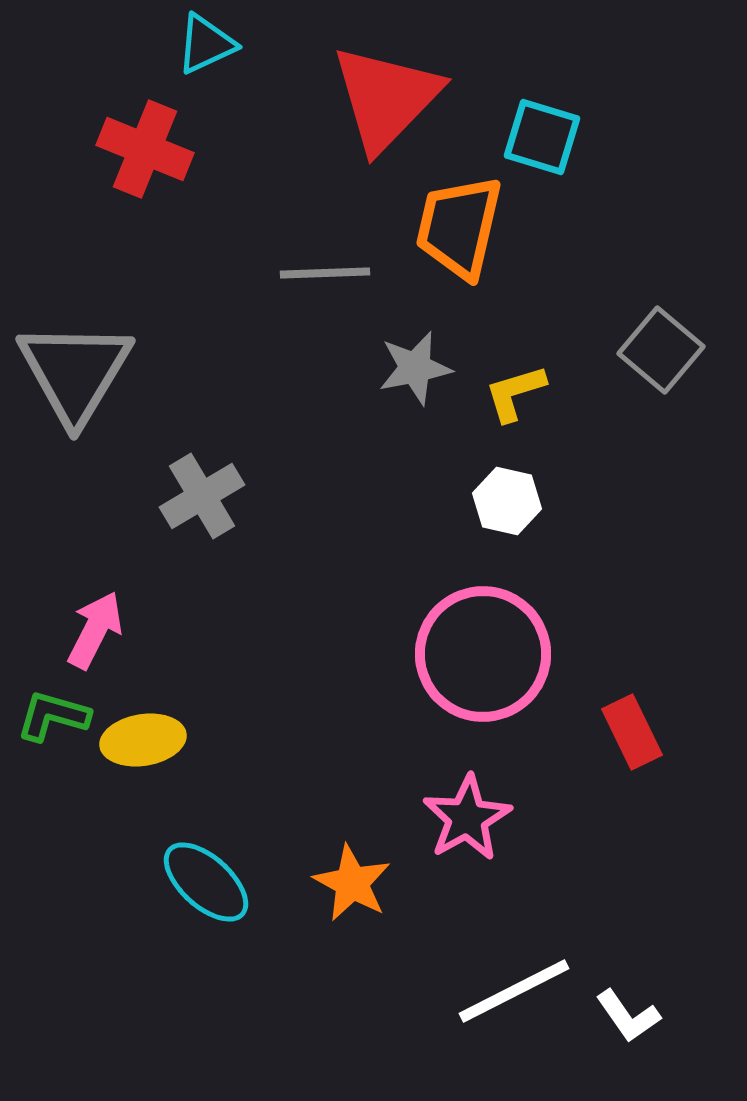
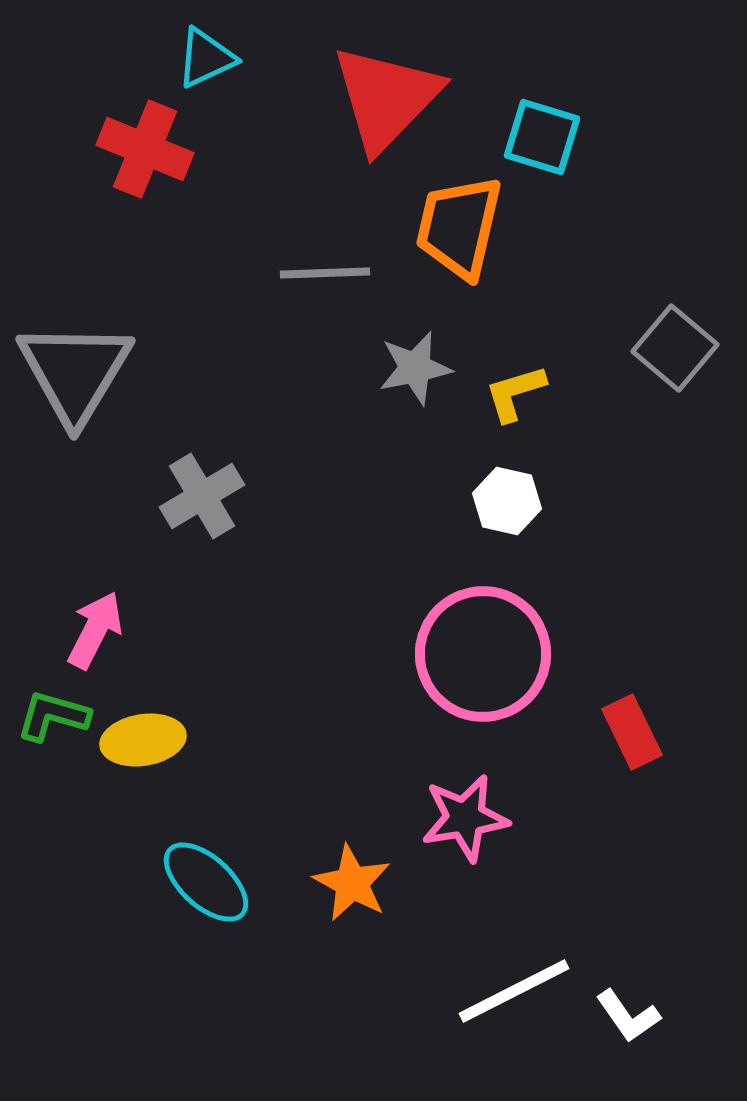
cyan triangle: moved 14 px down
gray square: moved 14 px right, 2 px up
pink star: moved 2 px left; rotated 20 degrees clockwise
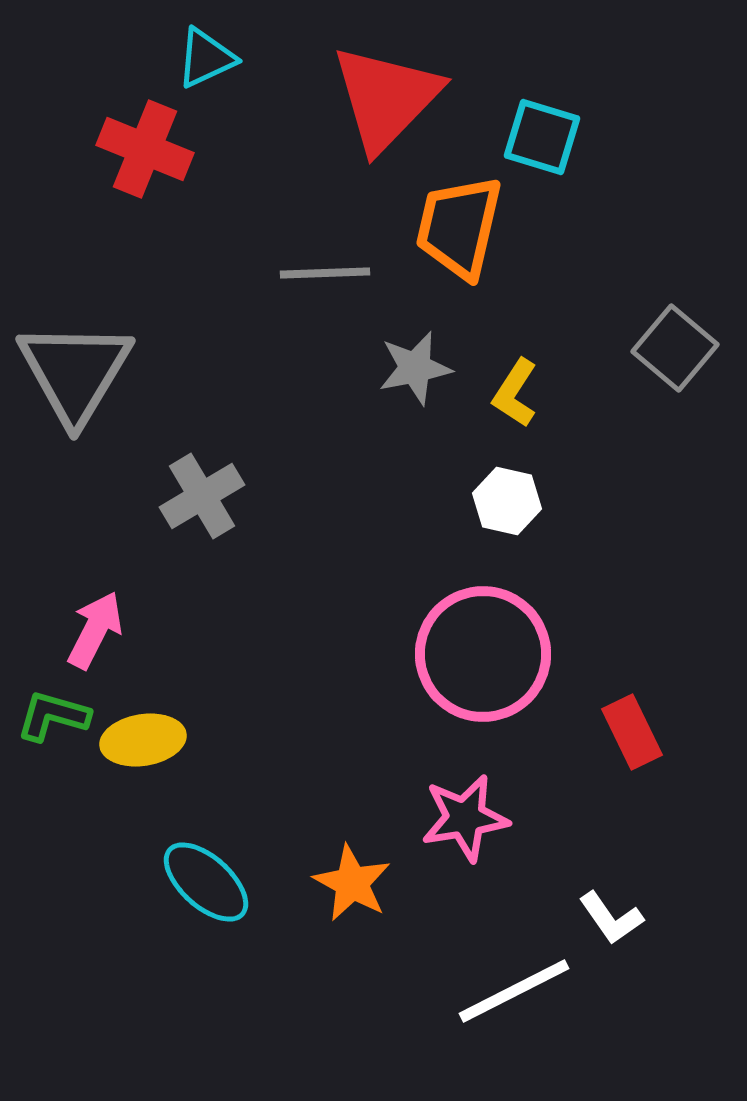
yellow L-shape: rotated 40 degrees counterclockwise
white L-shape: moved 17 px left, 98 px up
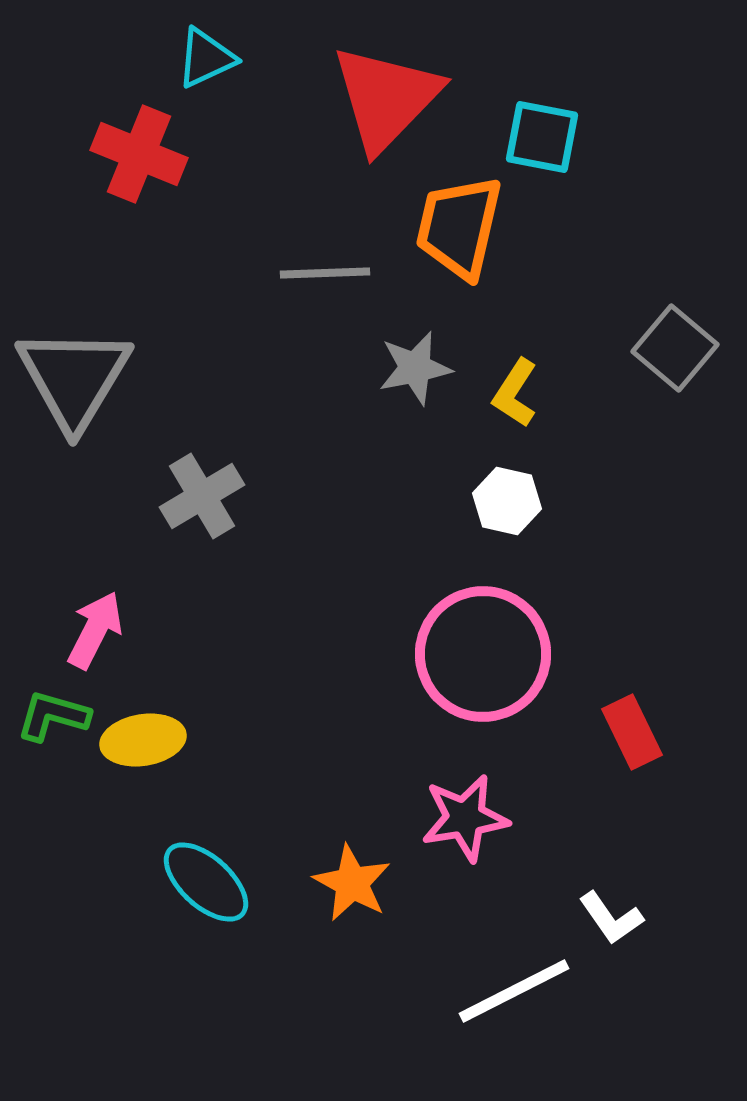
cyan square: rotated 6 degrees counterclockwise
red cross: moved 6 px left, 5 px down
gray triangle: moved 1 px left, 6 px down
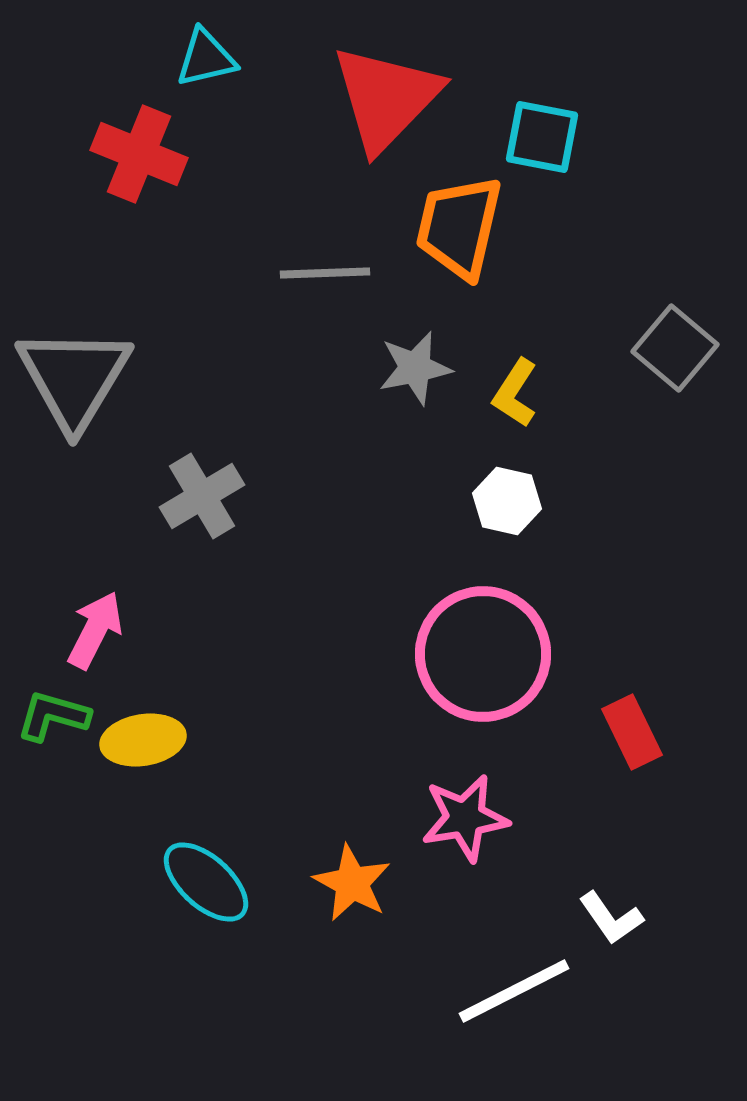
cyan triangle: rotated 12 degrees clockwise
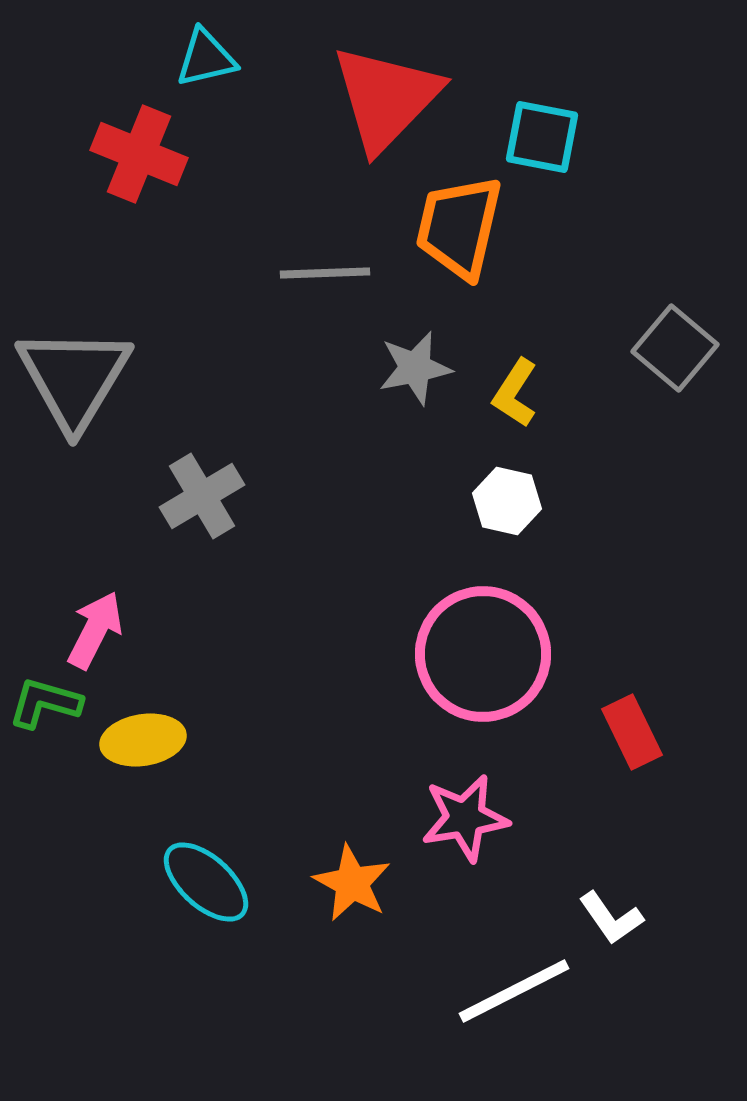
green L-shape: moved 8 px left, 13 px up
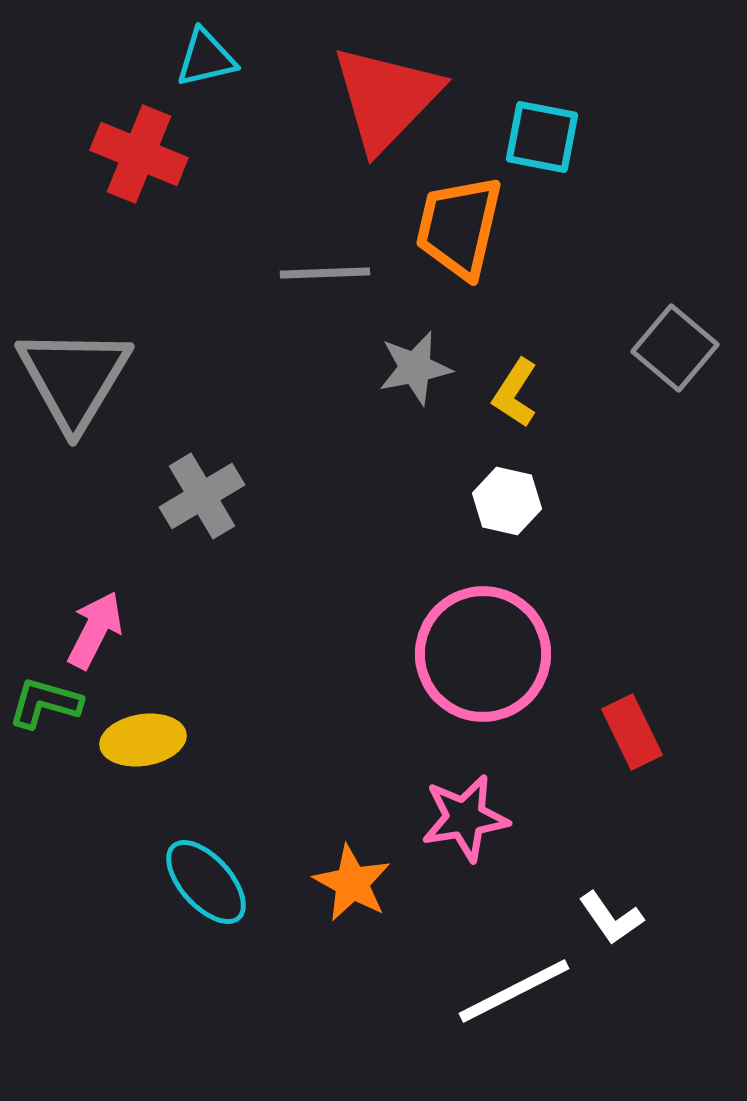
cyan ellipse: rotated 6 degrees clockwise
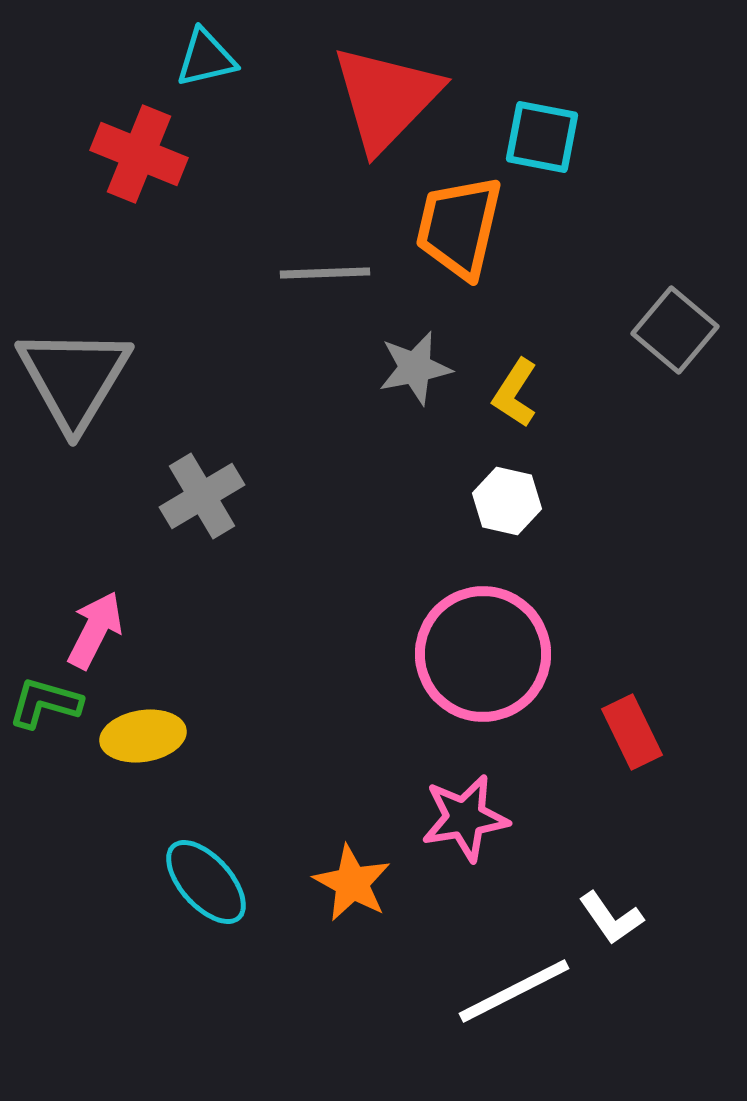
gray square: moved 18 px up
yellow ellipse: moved 4 px up
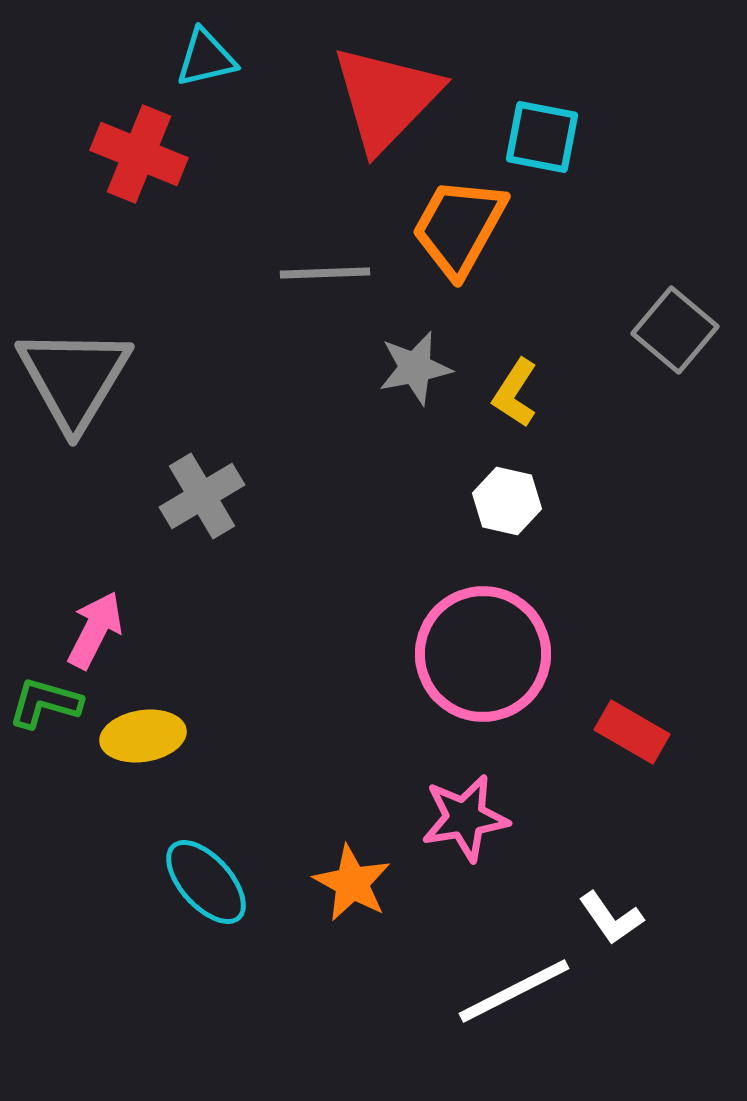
orange trapezoid: rotated 16 degrees clockwise
red rectangle: rotated 34 degrees counterclockwise
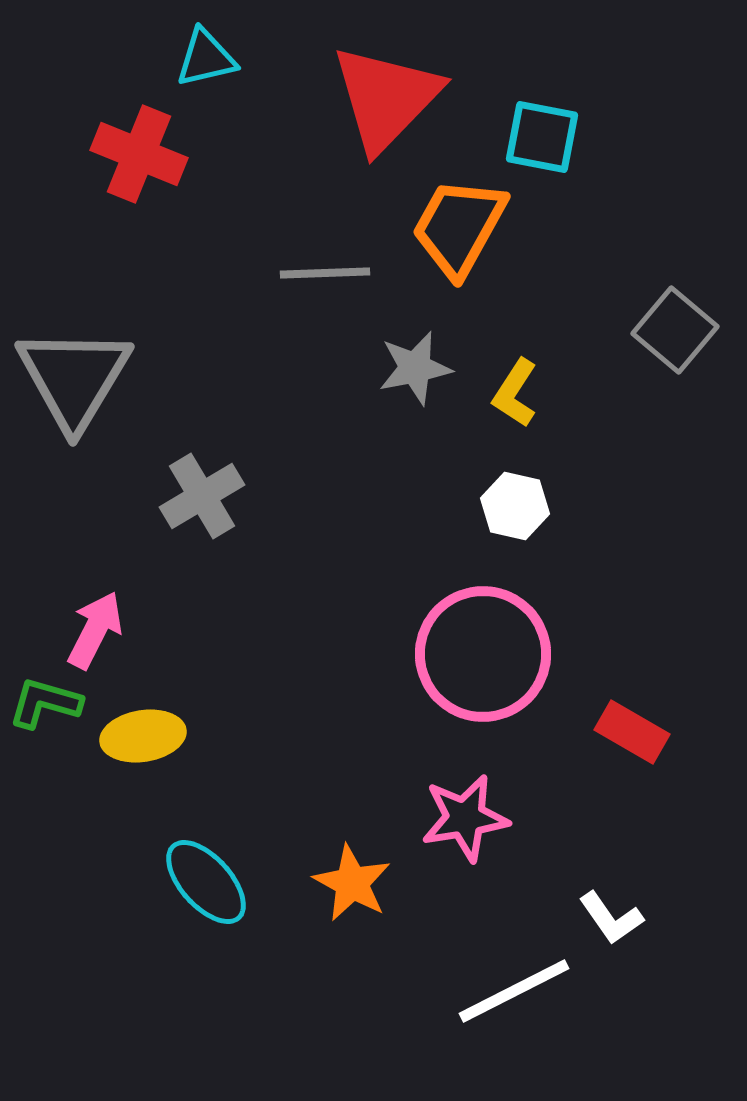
white hexagon: moved 8 px right, 5 px down
